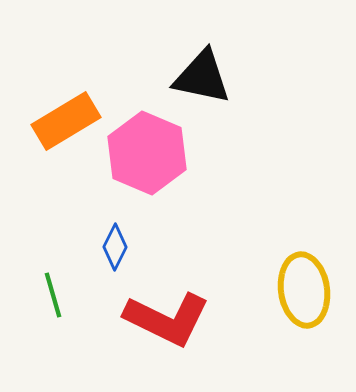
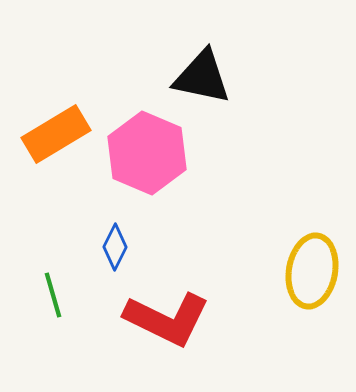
orange rectangle: moved 10 px left, 13 px down
yellow ellipse: moved 8 px right, 19 px up; rotated 18 degrees clockwise
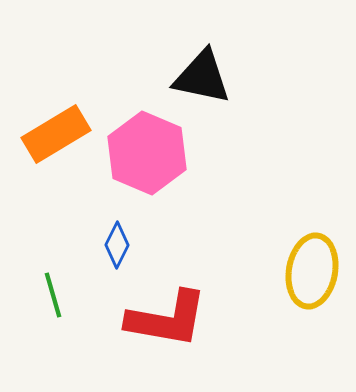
blue diamond: moved 2 px right, 2 px up
red L-shape: rotated 16 degrees counterclockwise
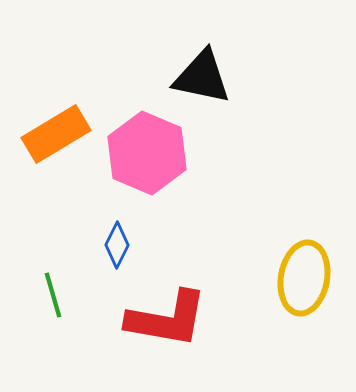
yellow ellipse: moved 8 px left, 7 px down
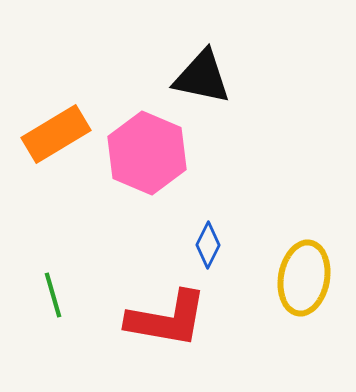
blue diamond: moved 91 px right
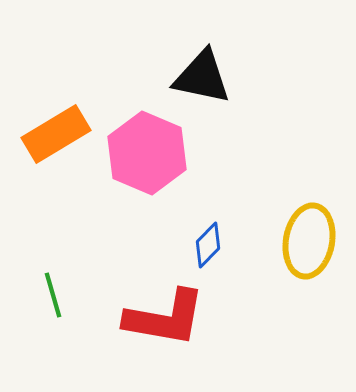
blue diamond: rotated 18 degrees clockwise
yellow ellipse: moved 5 px right, 37 px up
red L-shape: moved 2 px left, 1 px up
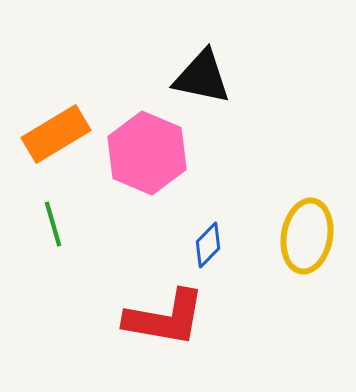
yellow ellipse: moved 2 px left, 5 px up
green line: moved 71 px up
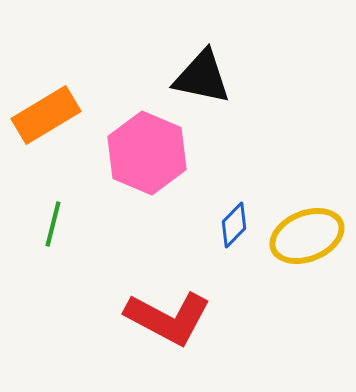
orange rectangle: moved 10 px left, 19 px up
green line: rotated 30 degrees clockwise
yellow ellipse: rotated 58 degrees clockwise
blue diamond: moved 26 px right, 20 px up
red L-shape: moved 3 px right; rotated 18 degrees clockwise
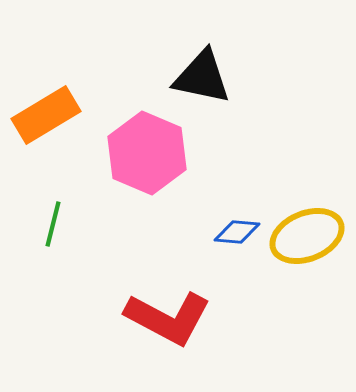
blue diamond: moved 3 px right, 7 px down; rotated 51 degrees clockwise
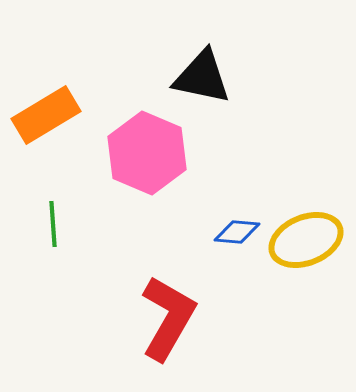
green line: rotated 18 degrees counterclockwise
yellow ellipse: moved 1 px left, 4 px down
red L-shape: rotated 88 degrees counterclockwise
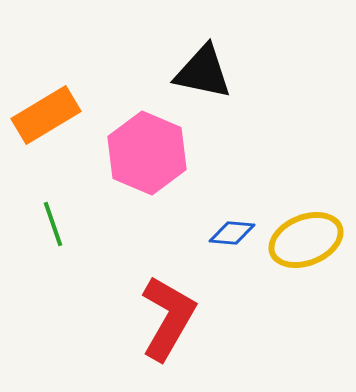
black triangle: moved 1 px right, 5 px up
green line: rotated 15 degrees counterclockwise
blue diamond: moved 5 px left, 1 px down
